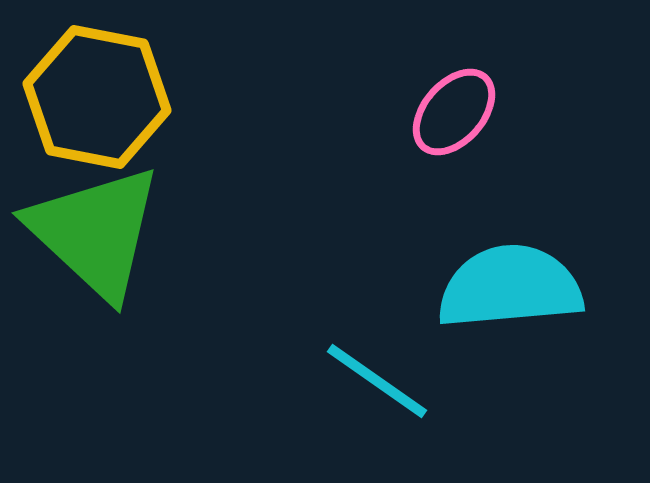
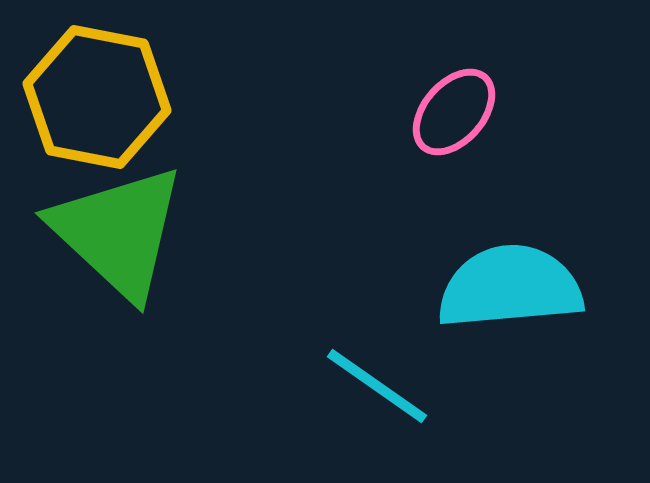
green triangle: moved 23 px right
cyan line: moved 5 px down
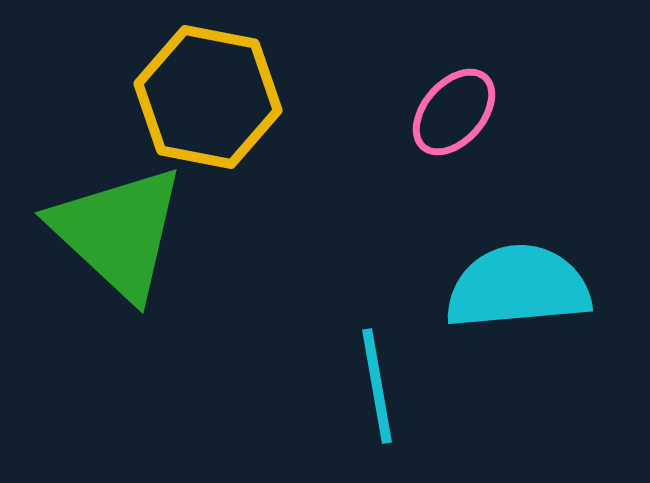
yellow hexagon: moved 111 px right
cyan semicircle: moved 8 px right
cyan line: rotated 45 degrees clockwise
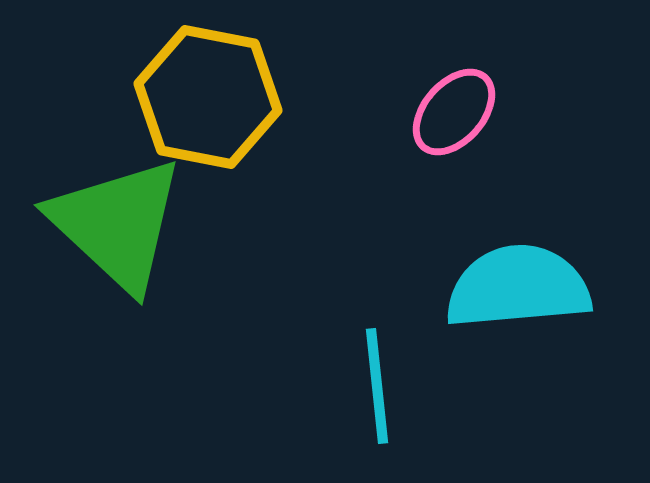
green triangle: moved 1 px left, 8 px up
cyan line: rotated 4 degrees clockwise
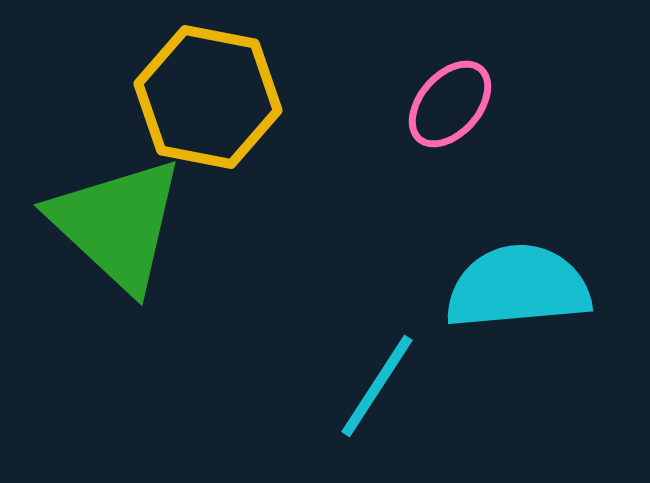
pink ellipse: moved 4 px left, 8 px up
cyan line: rotated 39 degrees clockwise
